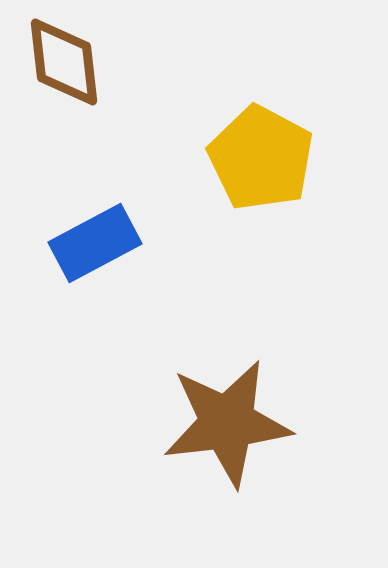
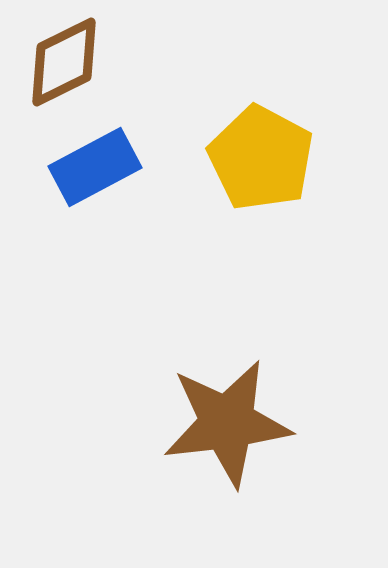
brown diamond: rotated 70 degrees clockwise
blue rectangle: moved 76 px up
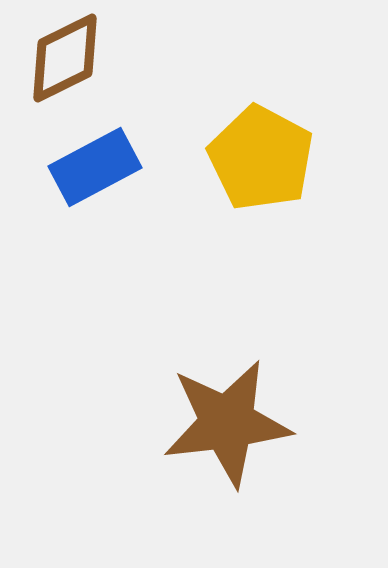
brown diamond: moved 1 px right, 4 px up
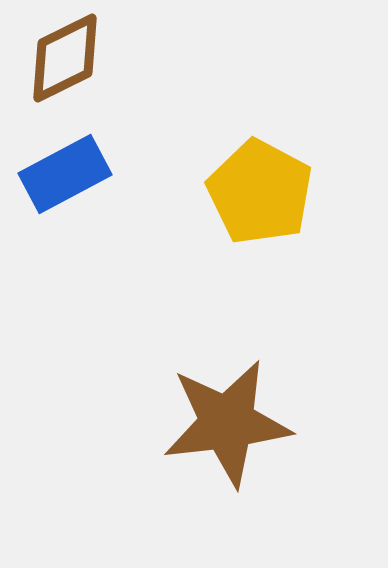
yellow pentagon: moved 1 px left, 34 px down
blue rectangle: moved 30 px left, 7 px down
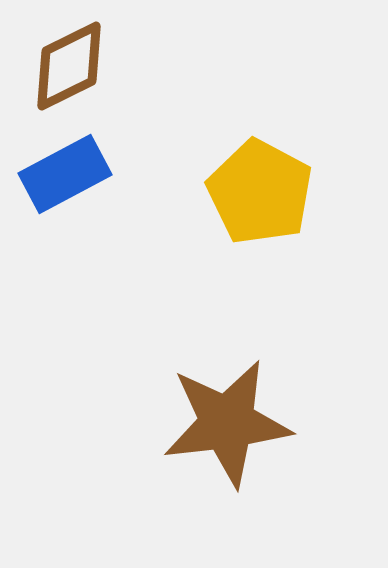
brown diamond: moved 4 px right, 8 px down
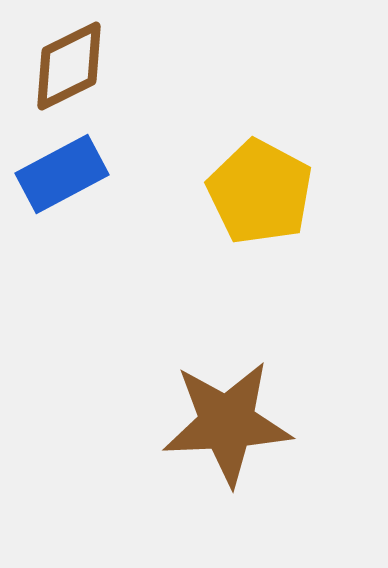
blue rectangle: moved 3 px left
brown star: rotated 4 degrees clockwise
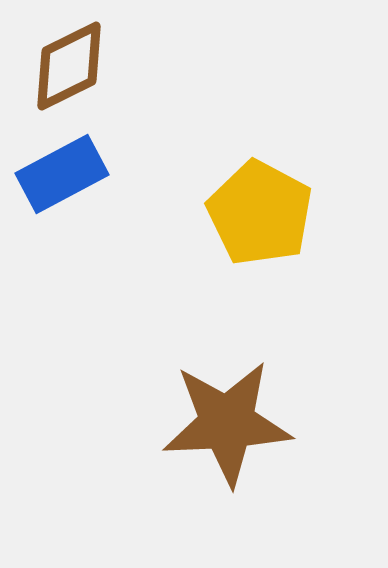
yellow pentagon: moved 21 px down
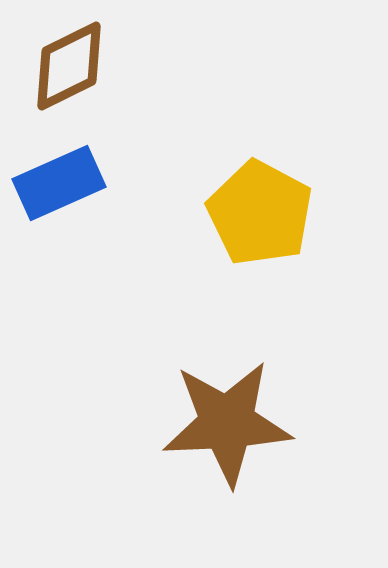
blue rectangle: moved 3 px left, 9 px down; rotated 4 degrees clockwise
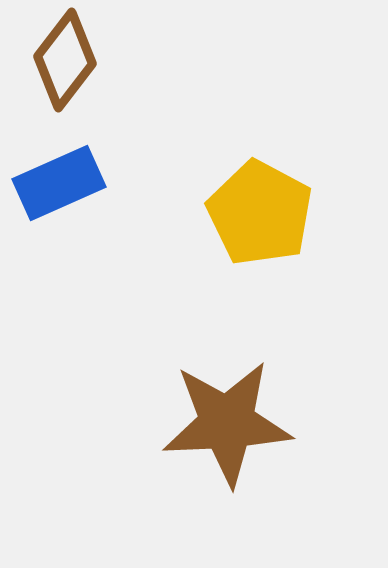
brown diamond: moved 4 px left, 6 px up; rotated 26 degrees counterclockwise
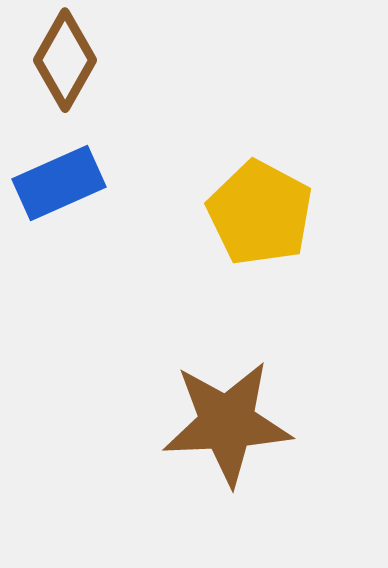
brown diamond: rotated 8 degrees counterclockwise
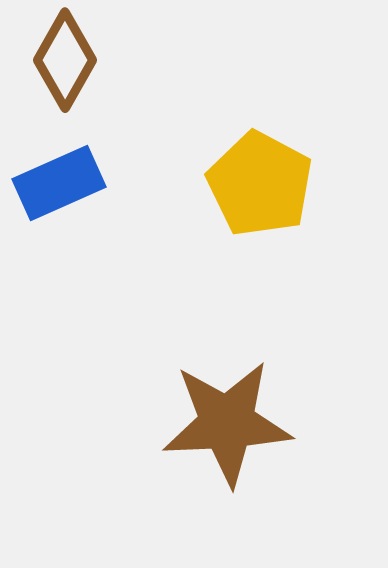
yellow pentagon: moved 29 px up
